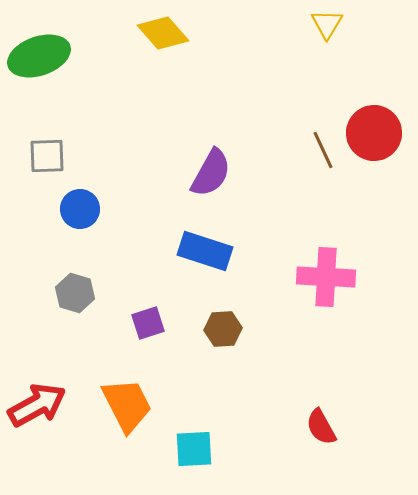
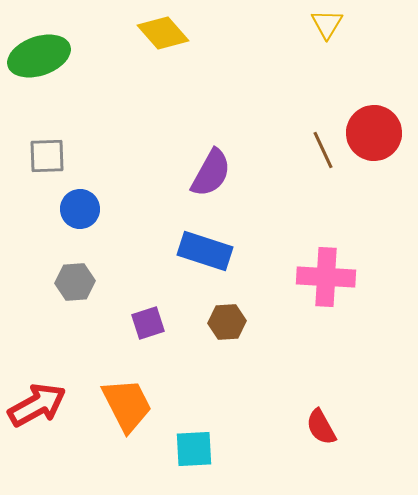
gray hexagon: moved 11 px up; rotated 21 degrees counterclockwise
brown hexagon: moved 4 px right, 7 px up
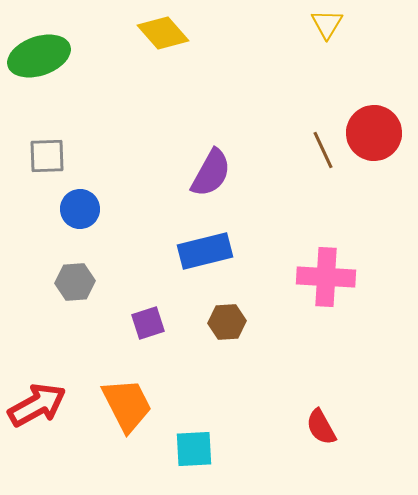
blue rectangle: rotated 32 degrees counterclockwise
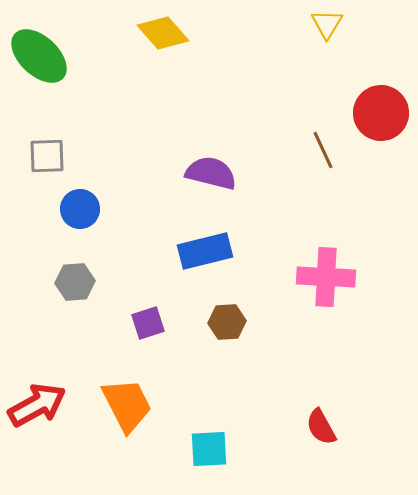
green ellipse: rotated 62 degrees clockwise
red circle: moved 7 px right, 20 px up
purple semicircle: rotated 105 degrees counterclockwise
cyan square: moved 15 px right
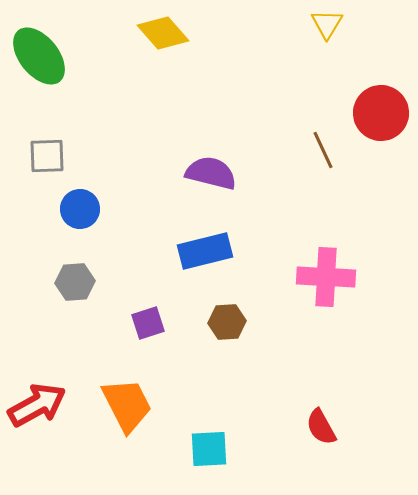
green ellipse: rotated 8 degrees clockwise
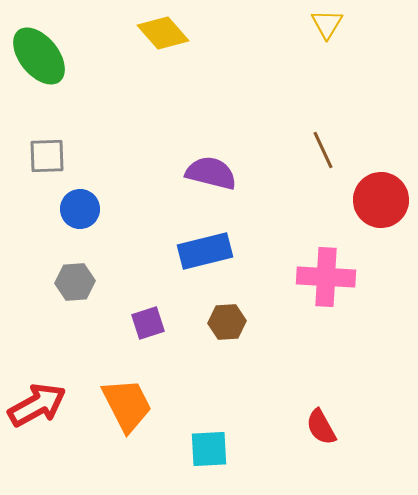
red circle: moved 87 px down
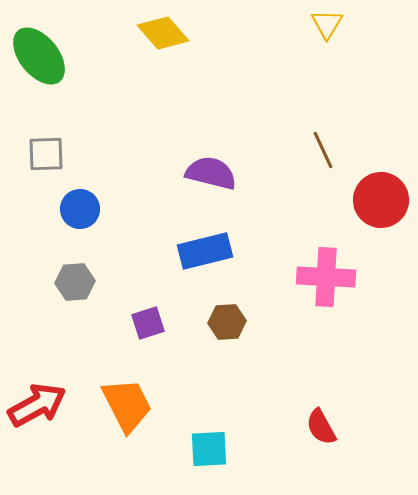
gray square: moved 1 px left, 2 px up
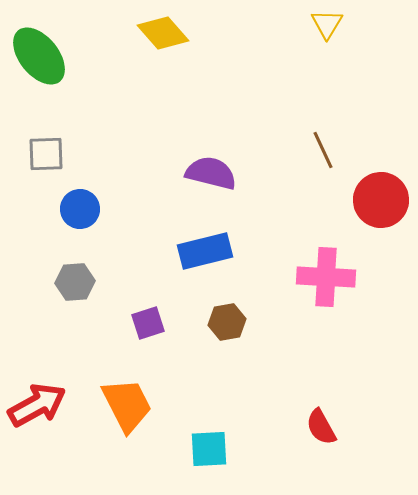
brown hexagon: rotated 6 degrees counterclockwise
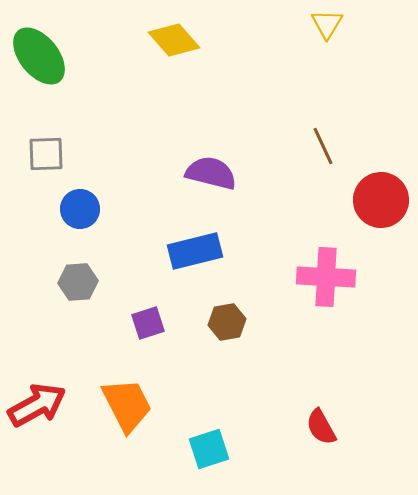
yellow diamond: moved 11 px right, 7 px down
brown line: moved 4 px up
blue rectangle: moved 10 px left
gray hexagon: moved 3 px right
cyan square: rotated 15 degrees counterclockwise
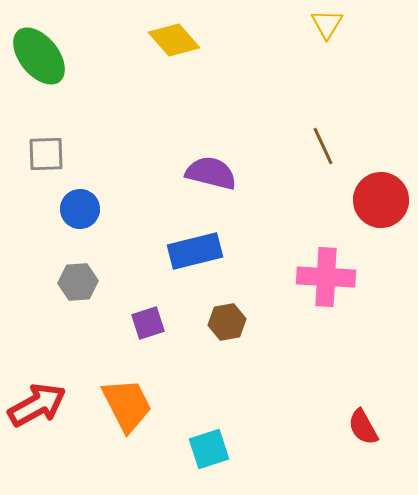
red semicircle: moved 42 px right
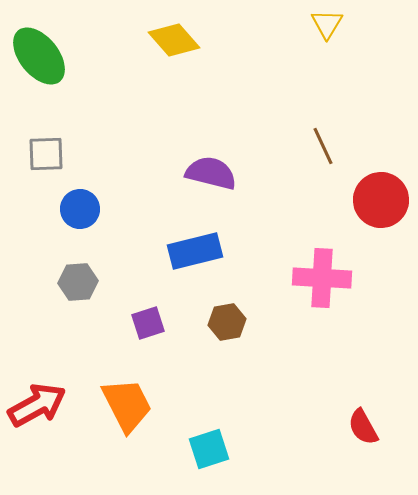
pink cross: moved 4 px left, 1 px down
